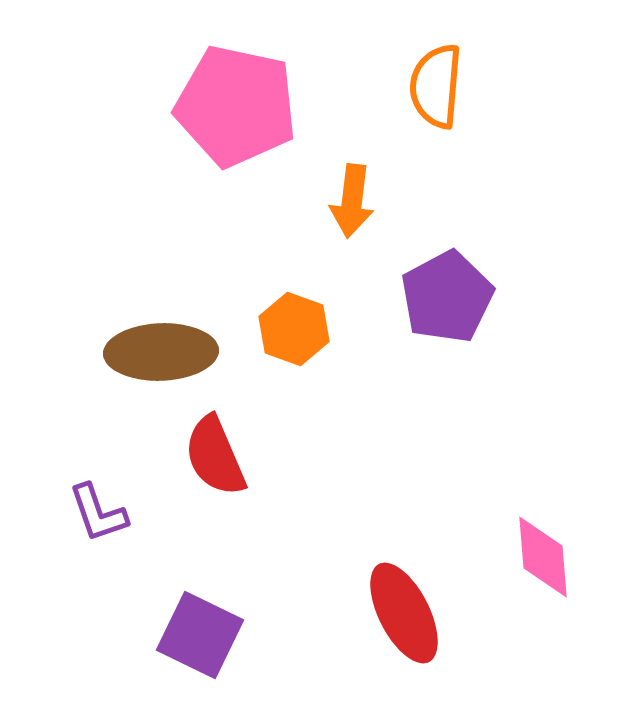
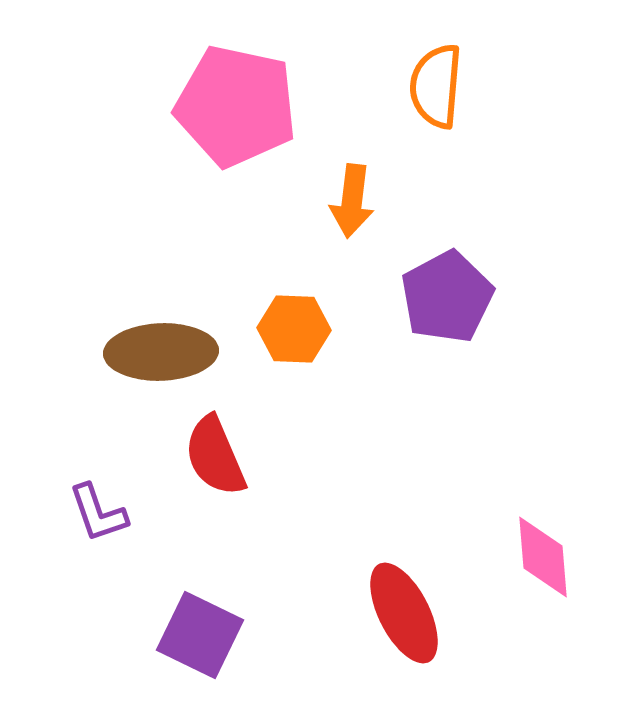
orange hexagon: rotated 18 degrees counterclockwise
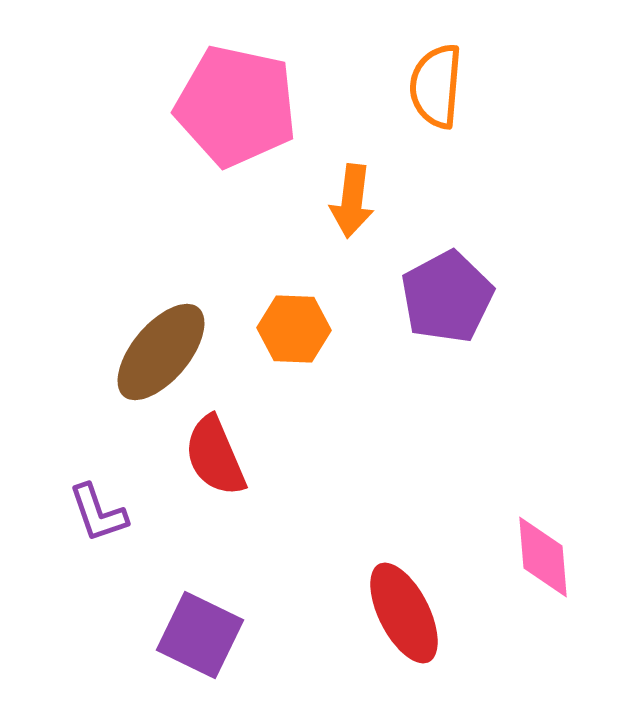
brown ellipse: rotated 48 degrees counterclockwise
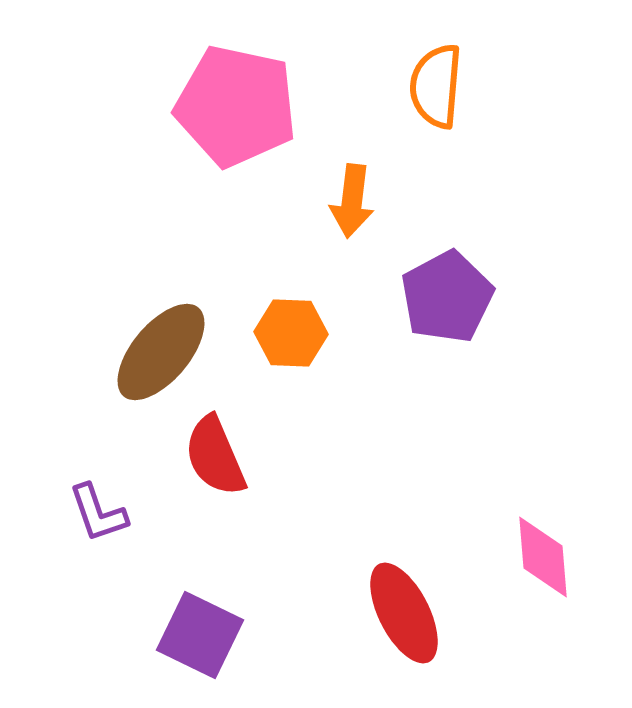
orange hexagon: moved 3 px left, 4 px down
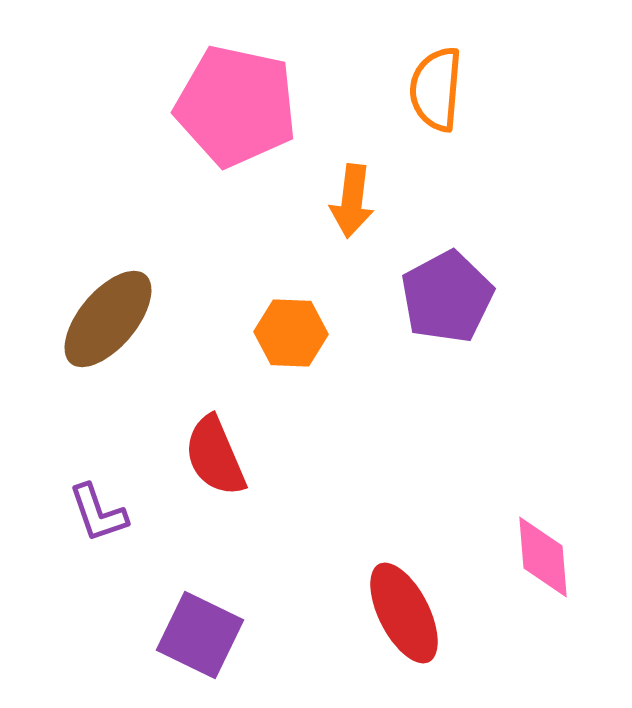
orange semicircle: moved 3 px down
brown ellipse: moved 53 px left, 33 px up
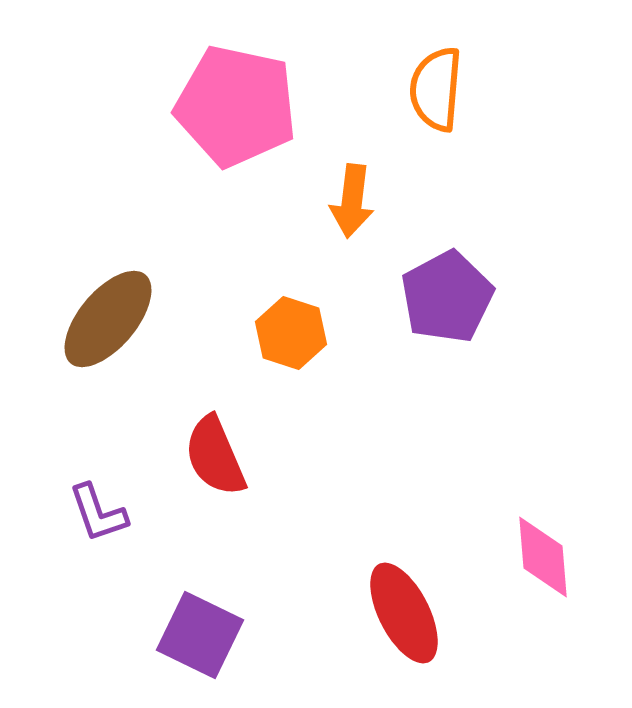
orange hexagon: rotated 16 degrees clockwise
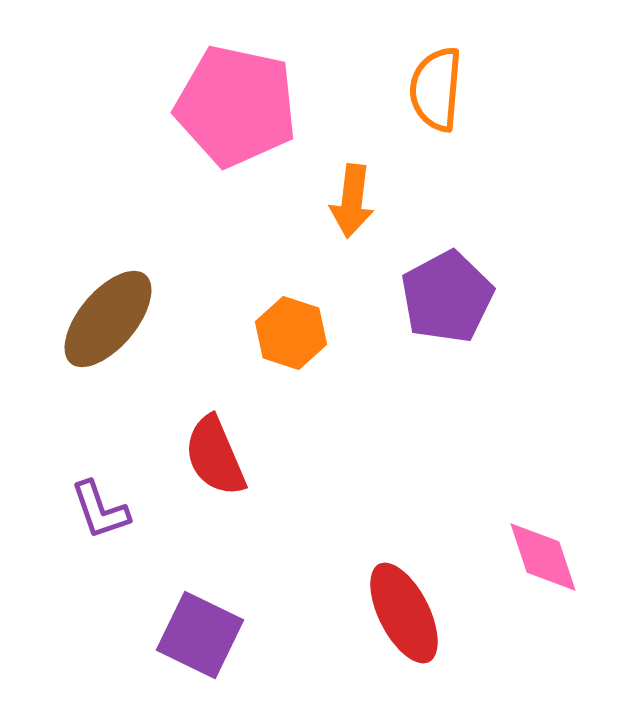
purple L-shape: moved 2 px right, 3 px up
pink diamond: rotated 14 degrees counterclockwise
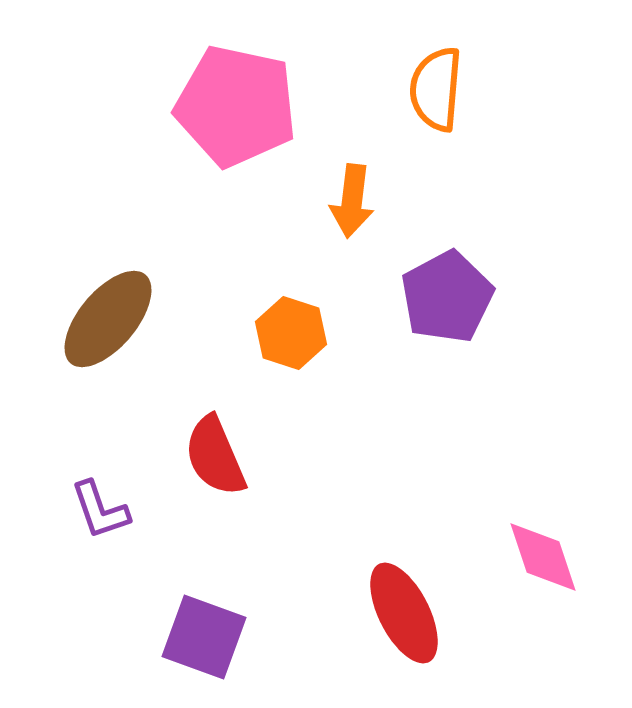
purple square: moved 4 px right, 2 px down; rotated 6 degrees counterclockwise
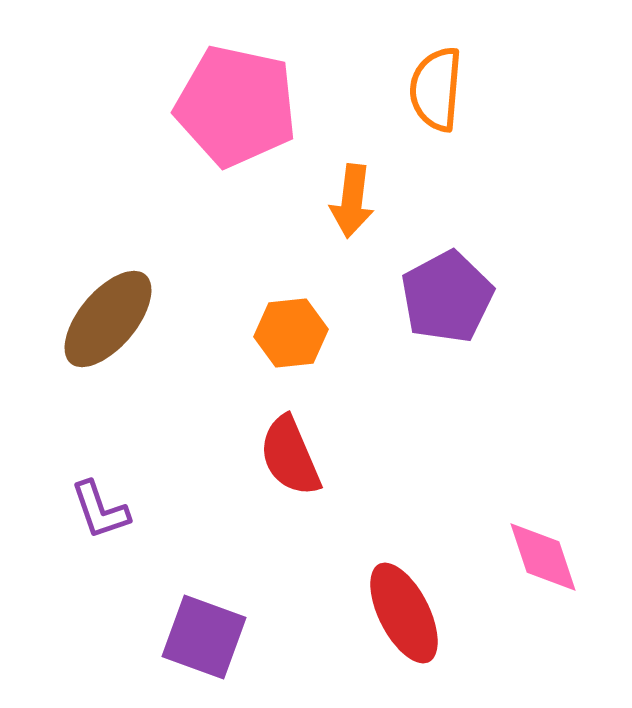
orange hexagon: rotated 24 degrees counterclockwise
red semicircle: moved 75 px right
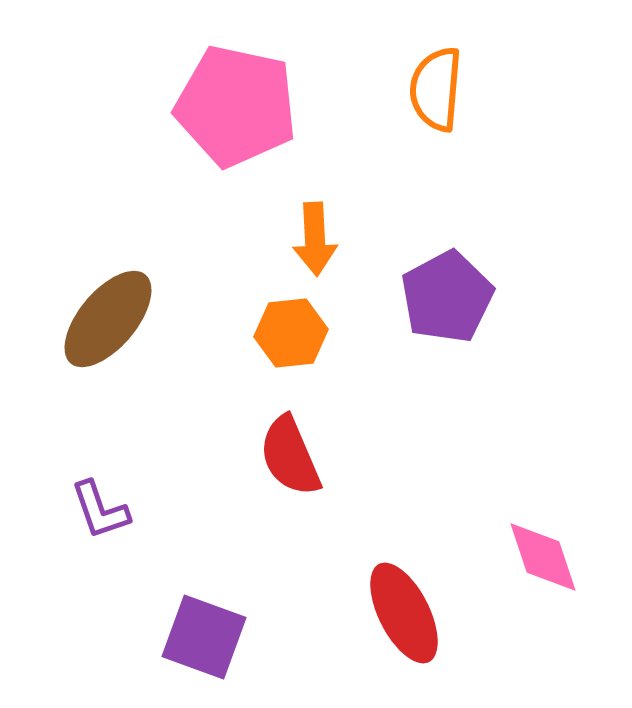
orange arrow: moved 37 px left, 38 px down; rotated 10 degrees counterclockwise
